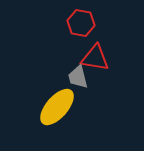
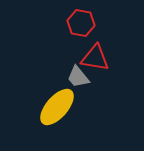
gray trapezoid: rotated 25 degrees counterclockwise
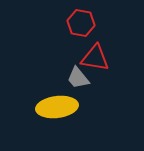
gray trapezoid: moved 1 px down
yellow ellipse: rotated 42 degrees clockwise
